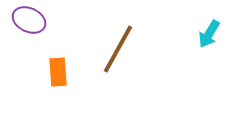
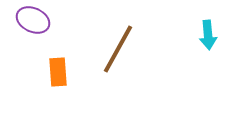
purple ellipse: moved 4 px right
cyan arrow: moved 1 px left, 1 px down; rotated 36 degrees counterclockwise
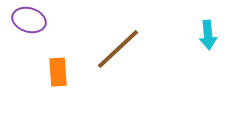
purple ellipse: moved 4 px left; rotated 8 degrees counterclockwise
brown line: rotated 18 degrees clockwise
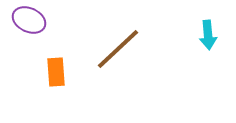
purple ellipse: rotated 8 degrees clockwise
orange rectangle: moved 2 px left
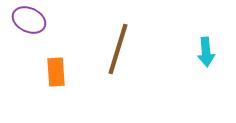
cyan arrow: moved 2 px left, 17 px down
brown line: rotated 30 degrees counterclockwise
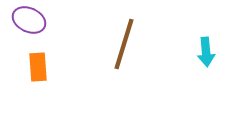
brown line: moved 6 px right, 5 px up
orange rectangle: moved 18 px left, 5 px up
